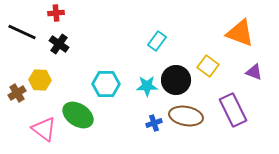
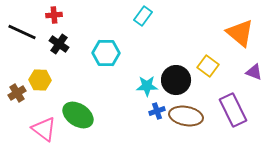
red cross: moved 2 px left, 2 px down
orange triangle: rotated 20 degrees clockwise
cyan rectangle: moved 14 px left, 25 px up
cyan hexagon: moved 31 px up
blue cross: moved 3 px right, 12 px up
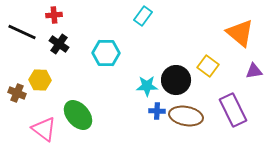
purple triangle: moved 1 px up; rotated 30 degrees counterclockwise
brown cross: rotated 36 degrees counterclockwise
blue cross: rotated 21 degrees clockwise
green ellipse: rotated 16 degrees clockwise
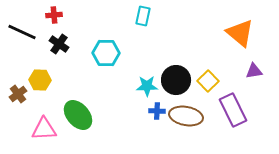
cyan rectangle: rotated 24 degrees counterclockwise
yellow square: moved 15 px down; rotated 10 degrees clockwise
brown cross: moved 1 px right, 1 px down; rotated 30 degrees clockwise
pink triangle: rotated 40 degrees counterclockwise
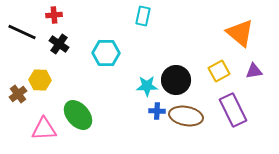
yellow square: moved 11 px right, 10 px up; rotated 15 degrees clockwise
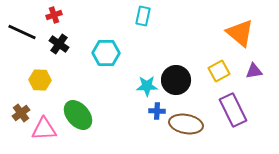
red cross: rotated 14 degrees counterclockwise
brown cross: moved 3 px right, 19 px down
brown ellipse: moved 8 px down
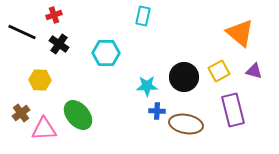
purple triangle: rotated 24 degrees clockwise
black circle: moved 8 px right, 3 px up
purple rectangle: rotated 12 degrees clockwise
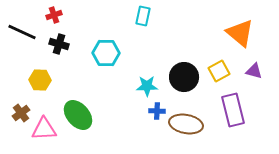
black cross: rotated 18 degrees counterclockwise
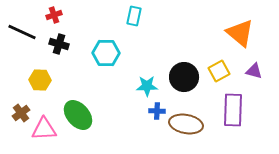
cyan rectangle: moved 9 px left
purple rectangle: rotated 16 degrees clockwise
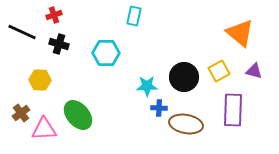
blue cross: moved 2 px right, 3 px up
